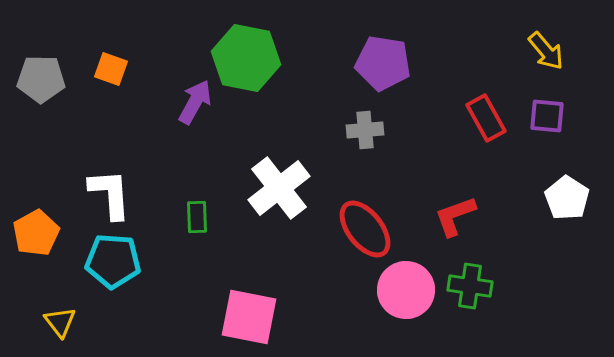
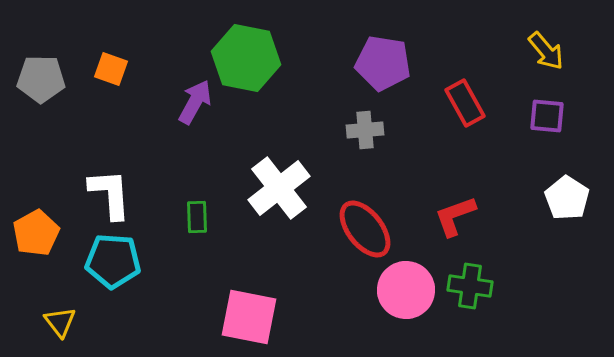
red rectangle: moved 21 px left, 15 px up
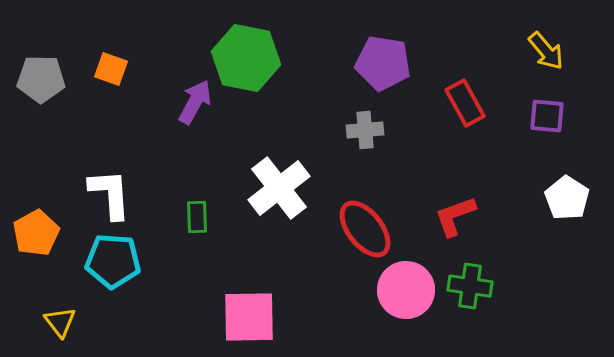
pink square: rotated 12 degrees counterclockwise
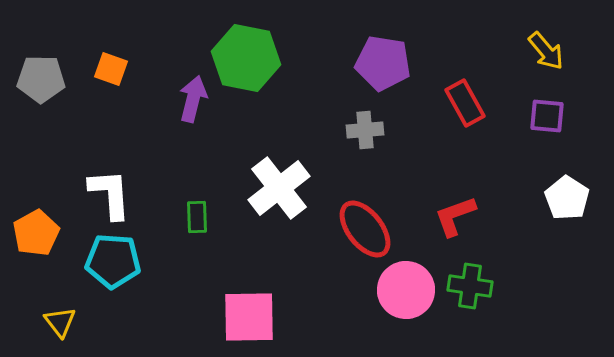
purple arrow: moved 2 px left, 3 px up; rotated 15 degrees counterclockwise
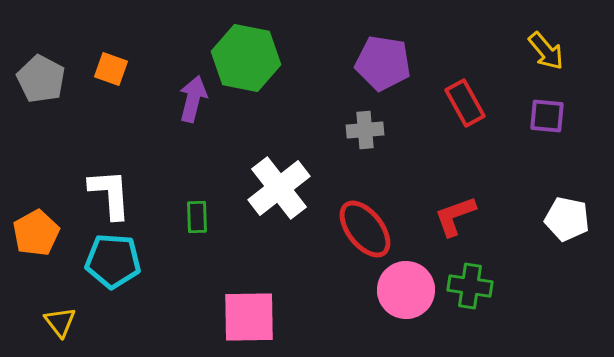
gray pentagon: rotated 27 degrees clockwise
white pentagon: moved 21 px down; rotated 21 degrees counterclockwise
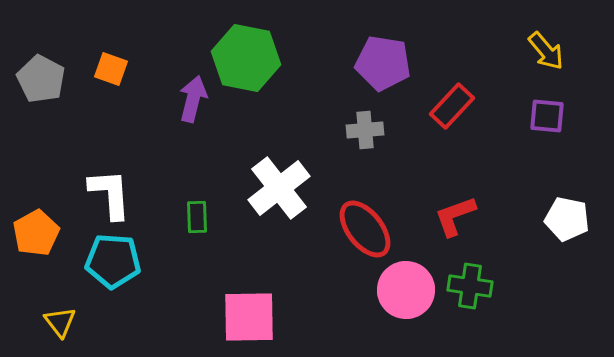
red rectangle: moved 13 px left, 3 px down; rotated 72 degrees clockwise
